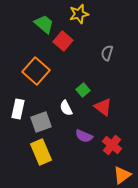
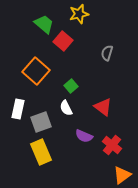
green square: moved 12 px left, 4 px up
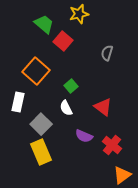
white rectangle: moved 7 px up
gray square: moved 2 px down; rotated 25 degrees counterclockwise
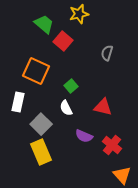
orange square: rotated 16 degrees counterclockwise
red triangle: rotated 24 degrees counterclockwise
orange triangle: rotated 36 degrees counterclockwise
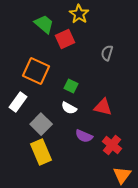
yellow star: rotated 24 degrees counterclockwise
red square: moved 2 px right, 2 px up; rotated 24 degrees clockwise
green square: rotated 24 degrees counterclockwise
white rectangle: rotated 24 degrees clockwise
white semicircle: moved 3 px right; rotated 35 degrees counterclockwise
orange triangle: rotated 18 degrees clockwise
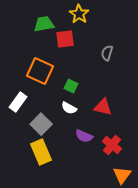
green trapezoid: rotated 50 degrees counterclockwise
red square: rotated 18 degrees clockwise
orange square: moved 4 px right
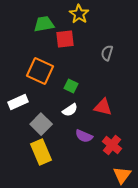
white rectangle: rotated 30 degrees clockwise
white semicircle: moved 1 px right, 2 px down; rotated 63 degrees counterclockwise
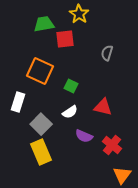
white rectangle: rotated 48 degrees counterclockwise
white semicircle: moved 2 px down
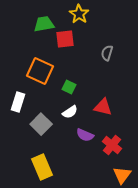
green square: moved 2 px left, 1 px down
purple semicircle: moved 1 px right, 1 px up
yellow rectangle: moved 1 px right, 15 px down
